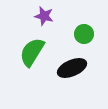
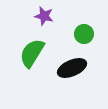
green semicircle: moved 1 px down
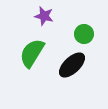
black ellipse: moved 3 px up; rotated 20 degrees counterclockwise
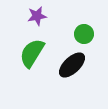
purple star: moved 7 px left; rotated 24 degrees counterclockwise
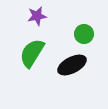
black ellipse: rotated 16 degrees clockwise
